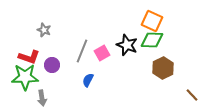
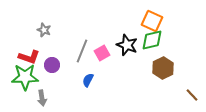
green diamond: rotated 15 degrees counterclockwise
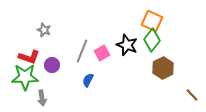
green diamond: rotated 40 degrees counterclockwise
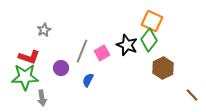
gray star: rotated 24 degrees clockwise
green diamond: moved 3 px left
purple circle: moved 9 px right, 3 px down
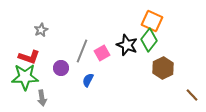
gray star: moved 3 px left
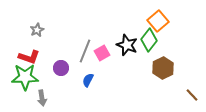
orange square: moved 6 px right; rotated 25 degrees clockwise
gray star: moved 4 px left
gray line: moved 3 px right
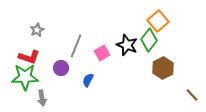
gray line: moved 9 px left, 5 px up
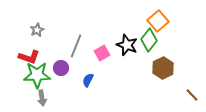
green star: moved 12 px right, 2 px up
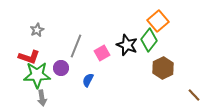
brown line: moved 2 px right
